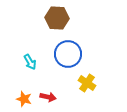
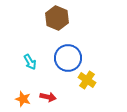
brown hexagon: rotated 20 degrees clockwise
blue circle: moved 4 px down
yellow cross: moved 3 px up
orange star: moved 1 px left
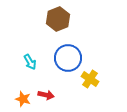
brown hexagon: moved 1 px right, 1 px down; rotated 15 degrees clockwise
yellow cross: moved 3 px right, 1 px up
red arrow: moved 2 px left, 2 px up
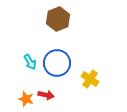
blue circle: moved 11 px left, 5 px down
orange star: moved 3 px right
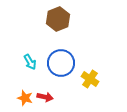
blue circle: moved 4 px right
red arrow: moved 1 px left, 2 px down
orange star: moved 1 px left, 1 px up
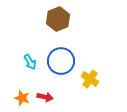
blue circle: moved 2 px up
orange star: moved 3 px left
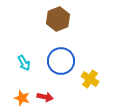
cyan arrow: moved 6 px left, 1 px down
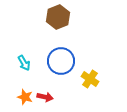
brown hexagon: moved 2 px up
orange star: moved 3 px right, 1 px up
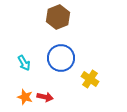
blue circle: moved 3 px up
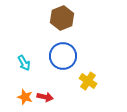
brown hexagon: moved 4 px right, 1 px down
blue circle: moved 2 px right, 2 px up
yellow cross: moved 2 px left, 2 px down
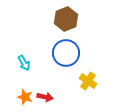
brown hexagon: moved 4 px right, 1 px down
blue circle: moved 3 px right, 3 px up
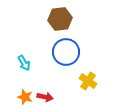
brown hexagon: moved 6 px left; rotated 15 degrees clockwise
blue circle: moved 1 px up
